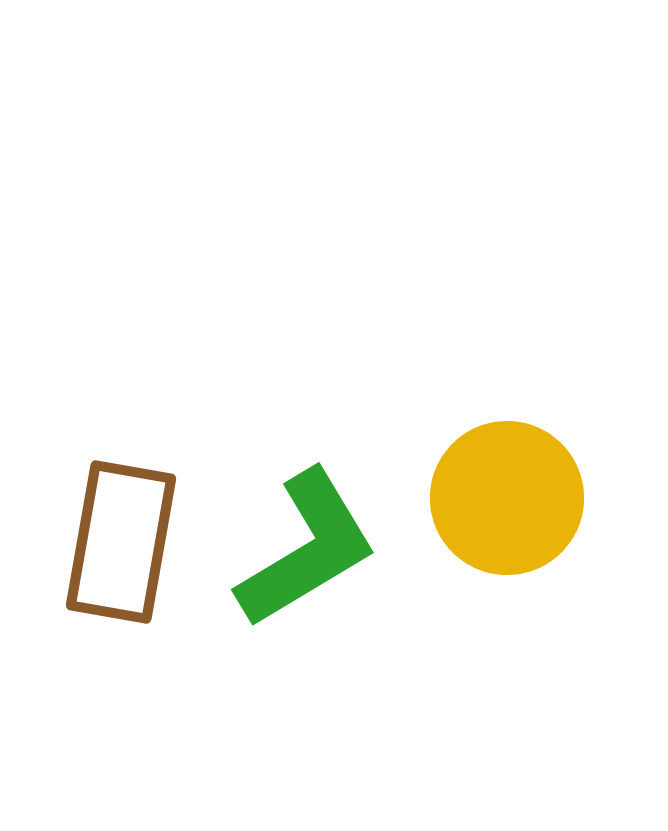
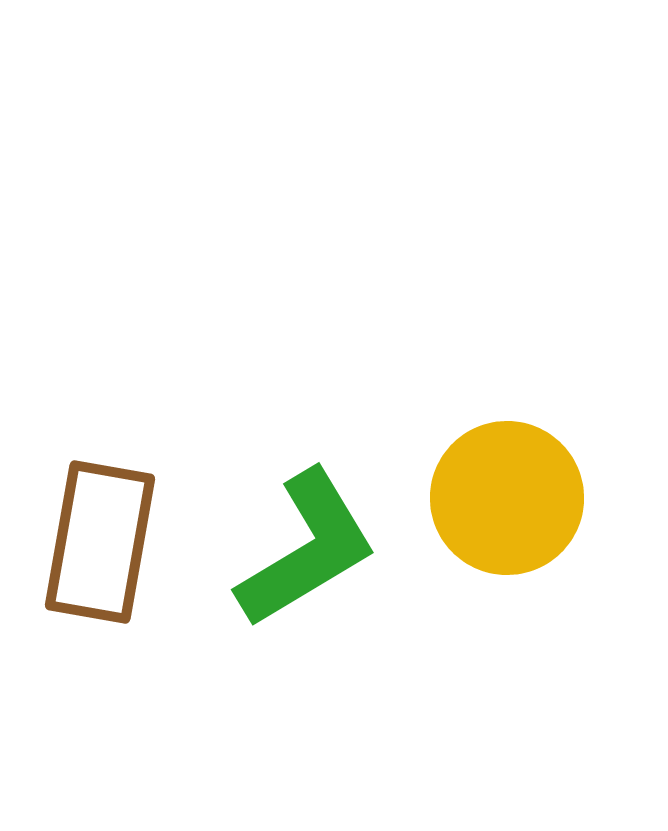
brown rectangle: moved 21 px left
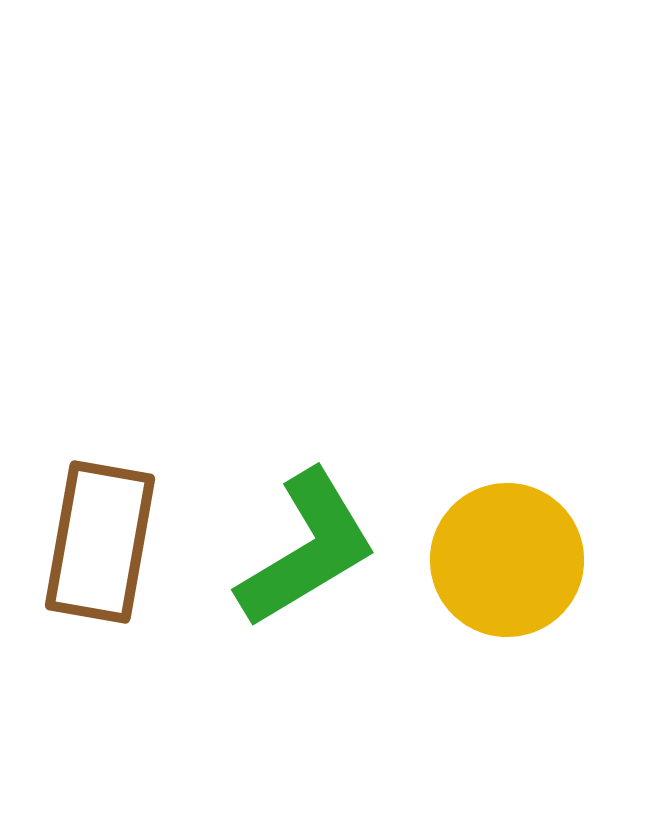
yellow circle: moved 62 px down
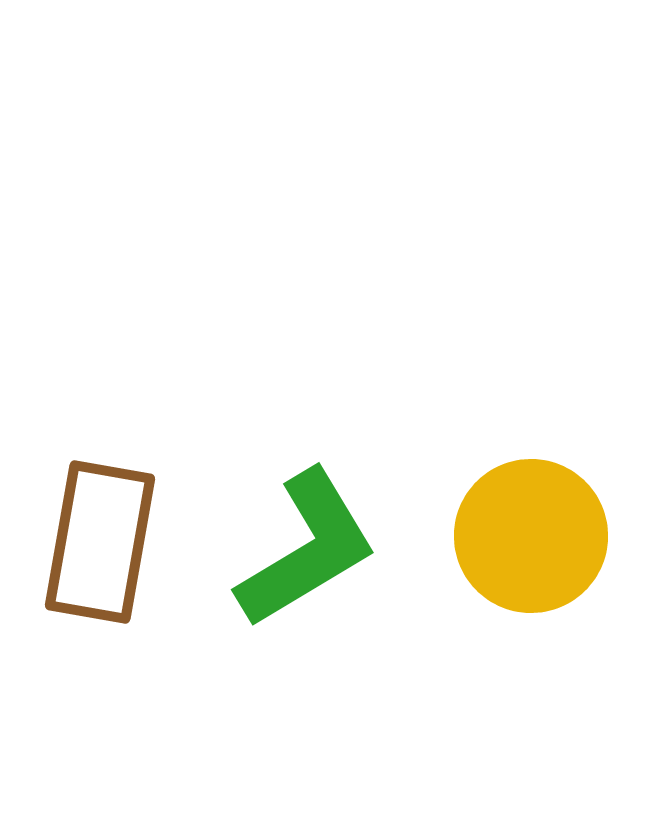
yellow circle: moved 24 px right, 24 px up
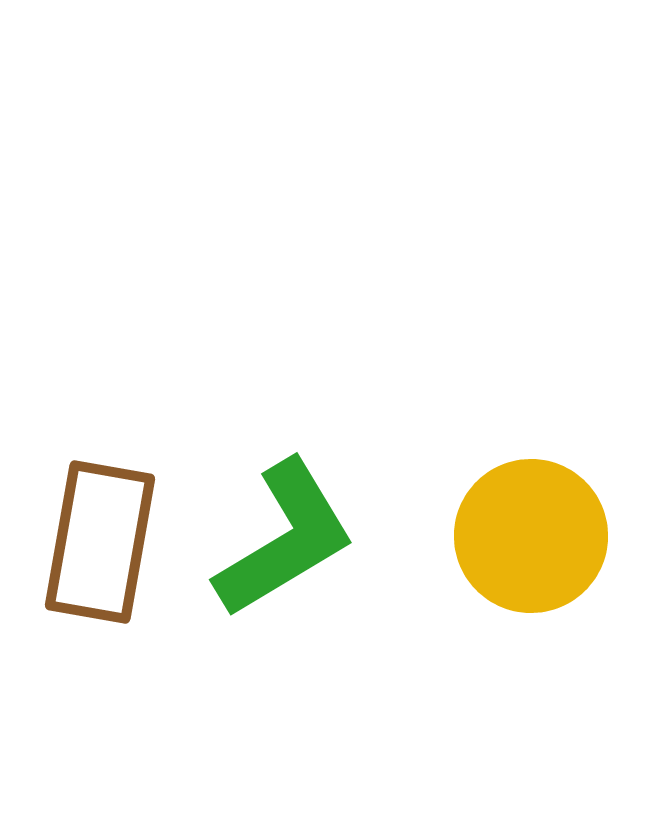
green L-shape: moved 22 px left, 10 px up
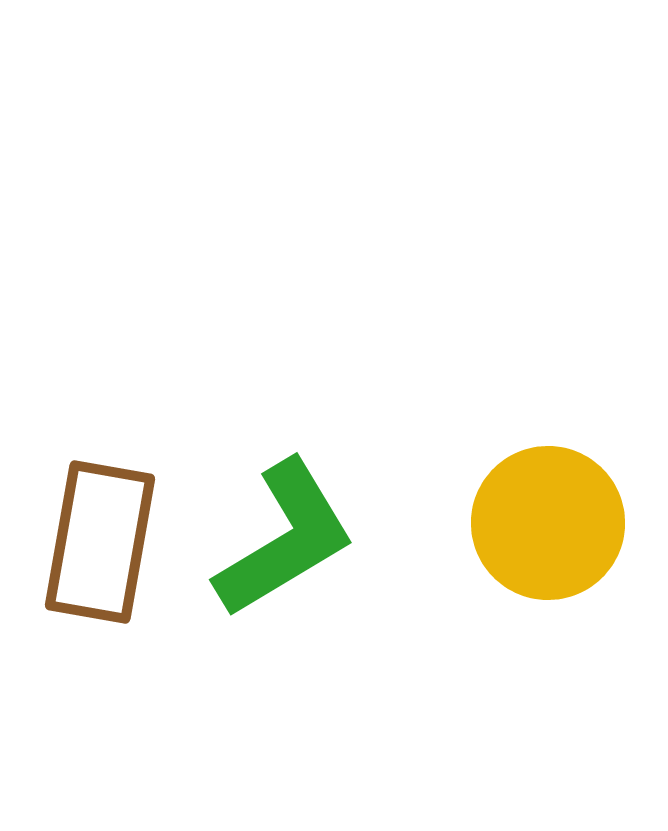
yellow circle: moved 17 px right, 13 px up
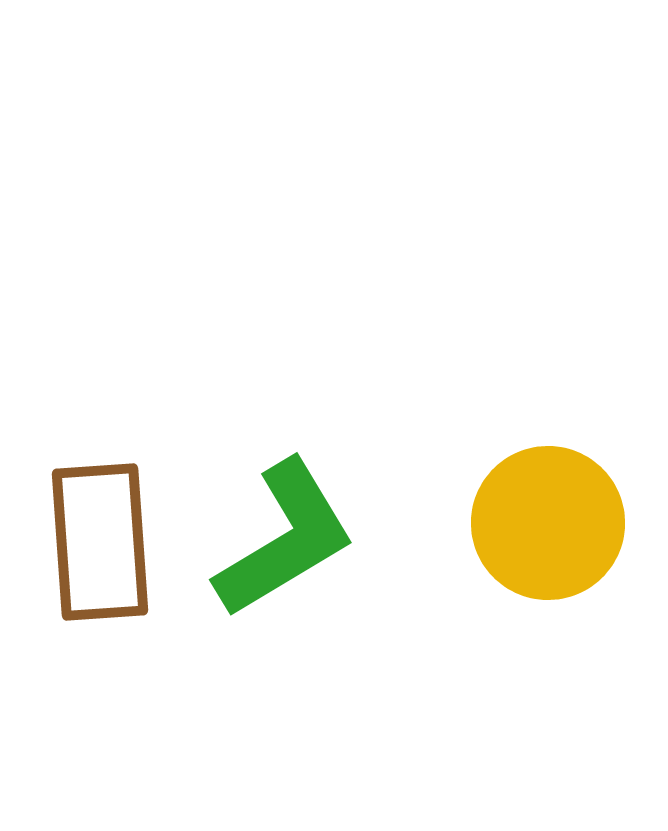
brown rectangle: rotated 14 degrees counterclockwise
